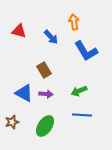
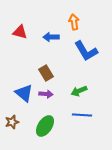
red triangle: moved 1 px right, 1 px down
blue arrow: rotated 133 degrees clockwise
brown rectangle: moved 2 px right, 3 px down
blue triangle: rotated 12 degrees clockwise
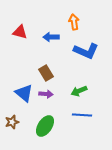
blue L-shape: rotated 35 degrees counterclockwise
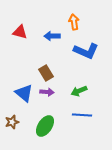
blue arrow: moved 1 px right, 1 px up
purple arrow: moved 1 px right, 2 px up
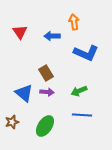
red triangle: rotated 42 degrees clockwise
blue L-shape: moved 2 px down
